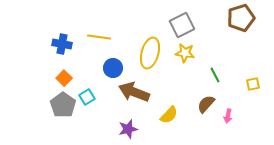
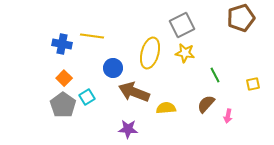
yellow line: moved 7 px left, 1 px up
yellow semicircle: moved 3 px left, 7 px up; rotated 138 degrees counterclockwise
purple star: rotated 18 degrees clockwise
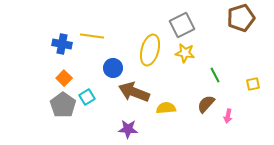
yellow ellipse: moved 3 px up
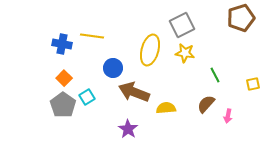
purple star: rotated 30 degrees clockwise
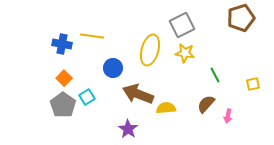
brown arrow: moved 4 px right, 2 px down
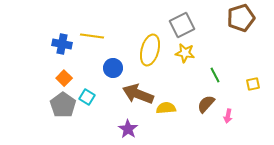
cyan square: rotated 28 degrees counterclockwise
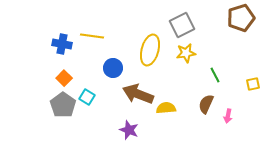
yellow star: moved 1 px right; rotated 18 degrees counterclockwise
brown semicircle: rotated 18 degrees counterclockwise
purple star: moved 1 px right, 1 px down; rotated 12 degrees counterclockwise
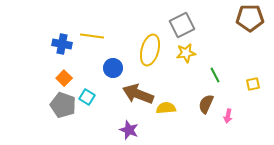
brown pentagon: moved 9 px right; rotated 16 degrees clockwise
gray pentagon: rotated 15 degrees counterclockwise
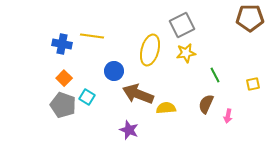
blue circle: moved 1 px right, 3 px down
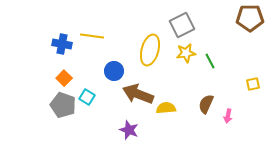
green line: moved 5 px left, 14 px up
